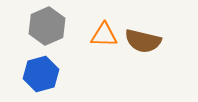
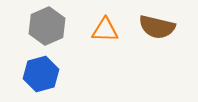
orange triangle: moved 1 px right, 5 px up
brown semicircle: moved 14 px right, 14 px up
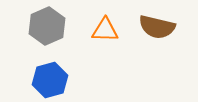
blue hexagon: moved 9 px right, 6 px down
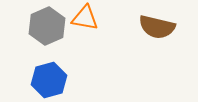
orange triangle: moved 20 px left, 12 px up; rotated 8 degrees clockwise
blue hexagon: moved 1 px left
